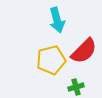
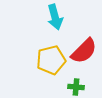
cyan arrow: moved 2 px left, 3 px up
green cross: rotated 21 degrees clockwise
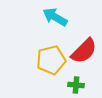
cyan arrow: rotated 135 degrees clockwise
green cross: moved 2 px up
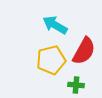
cyan arrow: moved 8 px down
red semicircle: rotated 16 degrees counterclockwise
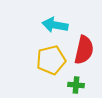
cyan arrow: rotated 20 degrees counterclockwise
red semicircle: moved 1 px up; rotated 16 degrees counterclockwise
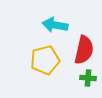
yellow pentagon: moved 6 px left
green cross: moved 12 px right, 7 px up
